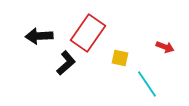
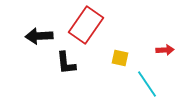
red rectangle: moved 2 px left, 8 px up
red arrow: moved 3 px down; rotated 24 degrees counterclockwise
black L-shape: rotated 125 degrees clockwise
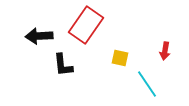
red arrow: moved 1 px down; rotated 102 degrees clockwise
black L-shape: moved 3 px left, 2 px down
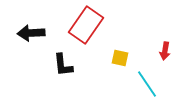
black arrow: moved 8 px left, 3 px up
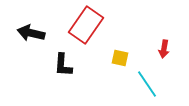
black arrow: rotated 16 degrees clockwise
red arrow: moved 1 px left, 2 px up
black L-shape: rotated 10 degrees clockwise
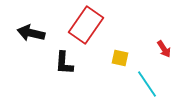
red arrow: rotated 42 degrees counterclockwise
black L-shape: moved 1 px right, 2 px up
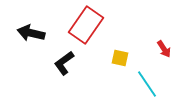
black L-shape: rotated 50 degrees clockwise
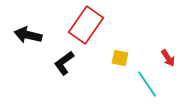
black arrow: moved 3 px left, 2 px down
red arrow: moved 4 px right, 9 px down
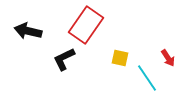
black arrow: moved 4 px up
black L-shape: moved 4 px up; rotated 10 degrees clockwise
cyan line: moved 6 px up
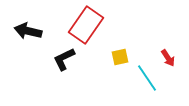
yellow square: moved 1 px up; rotated 24 degrees counterclockwise
